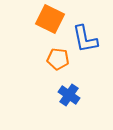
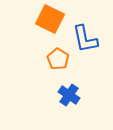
orange pentagon: rotated 25 degrees clockwise
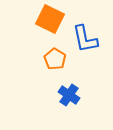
orange pentagon: moved 3 px left
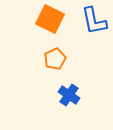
blue L-shape: moved 9 px right, 18 px up
orange pentagon: rotated 15 degrees clockwise
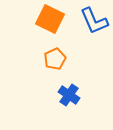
blue L-shape: rotated 12 degrees counterclockwise
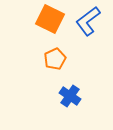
blue L-shape: moved 6 px left; rotated 76 degrees clockwise
blue cross: moved 1 px right, 1 px down
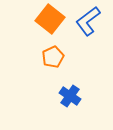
orange square: rotated 12 degrees clockwise
orange pentagon: moved 2 px left, 2 px up
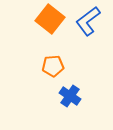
orange pentagon: moved 9 px down; rotated 20 degrees clockwise
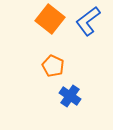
orange pentagon: rotated 30 degrees clockwise
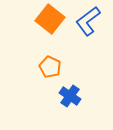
orange pentagon: moved 3 px left, 1 px down
